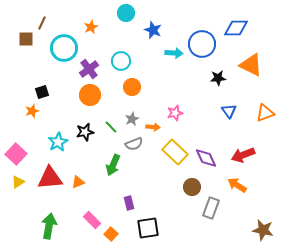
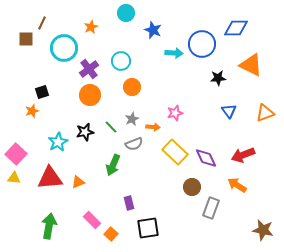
yellow triangle at (18, 182): moved 4 px left, 4 px up; rotated 40 degrees clockwise
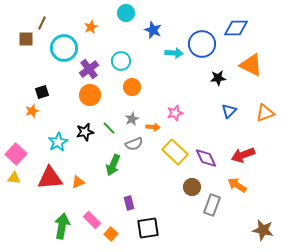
blue triangle at (229, 111): rotated 21 degrees clockwise
green line at (111, 127): moved 2 px left, 1 px down
gray rectangle at (211, 208): moved 1 px right, 3 px up
green arrow at (49, 226): moved 13 px right
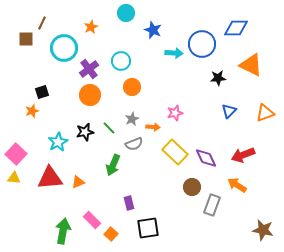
green arrow at (62, 226): moved 1 px right, 5 px down
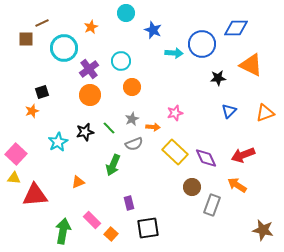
brown line at (42, 23): rotated 40 degrees clockwise
red triangle at (50, 178): moved 15 px left, 17 px down
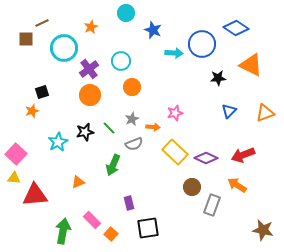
blue diamond at (236, 28): rotated 35 degrees clockwise
purple diamond at (206, 158): rotated 40 degrees counterclockwise
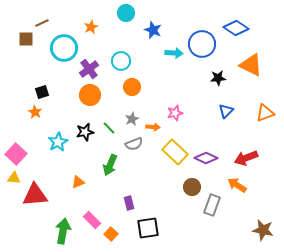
orange star at (32, 111): moved 3 px right, 1 px down; rotated 24 degrees counterclockwise
blue triangle at (229, 111): moved 3 px left
red arrow at (243, 155): moved 3 px right, 3 px down
green arrow at (113, 165): moved 3 px left
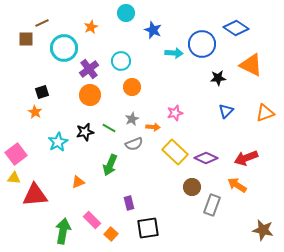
green line at (109, 128): rotated 16 degrees counterclockwise
pink square at (16, 154): rotated 10 degrees clockwise
